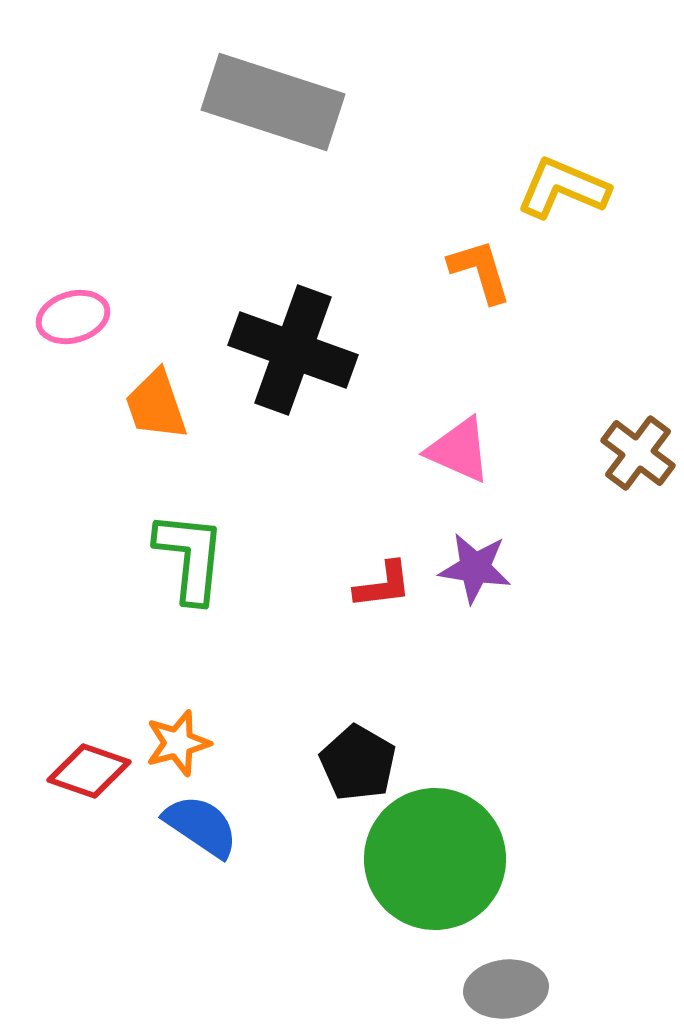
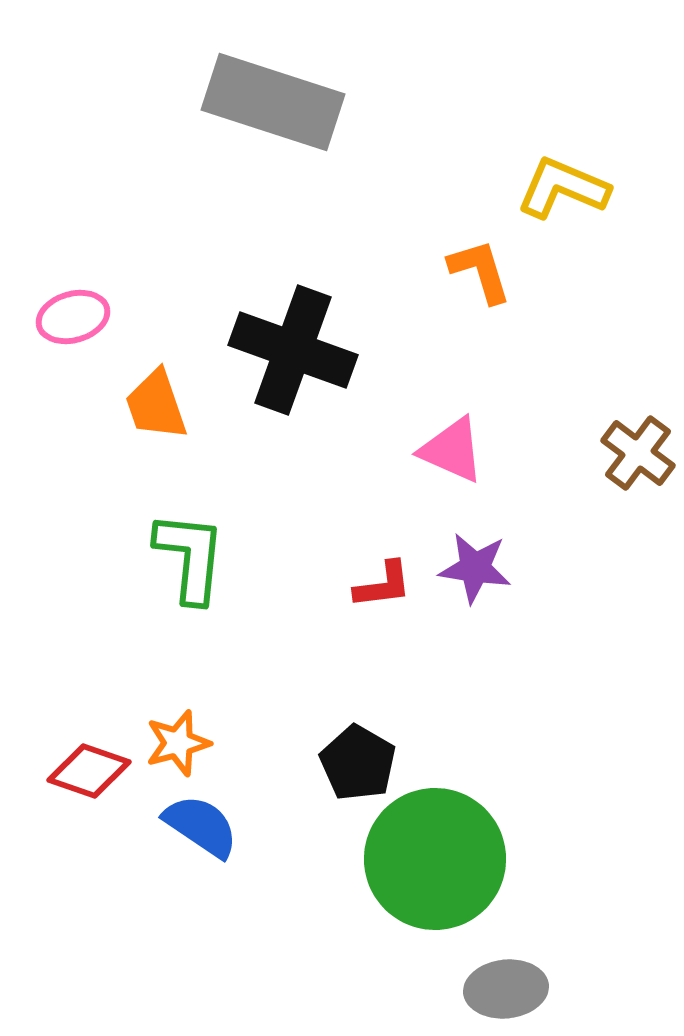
pink triangle: moved 7 px left
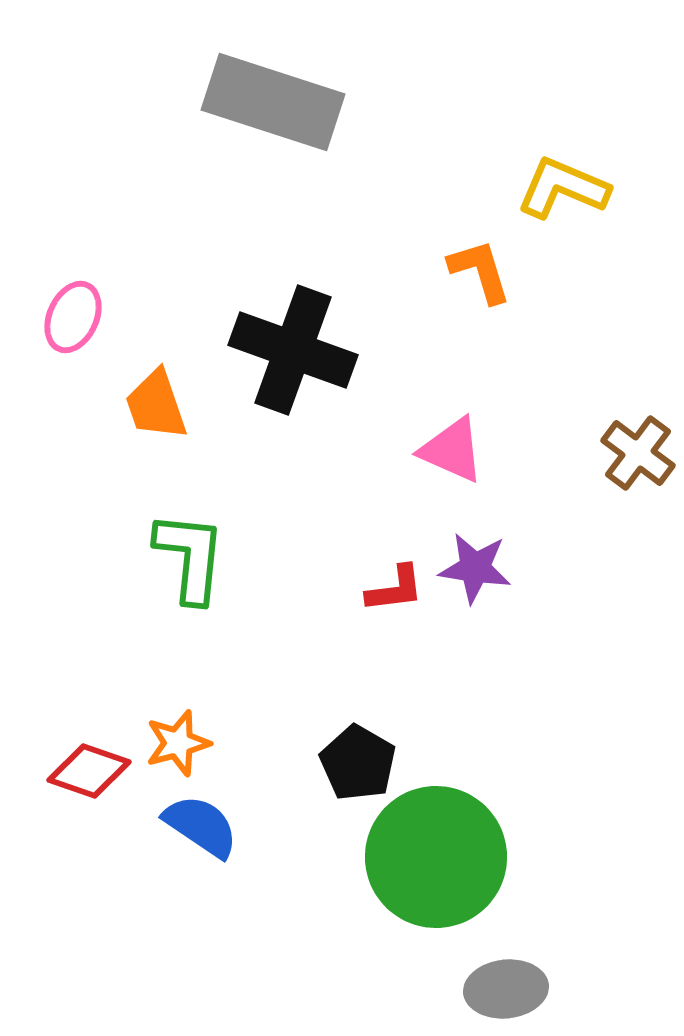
pink ellipse: rotated 50 degrees counterclockwise
red L-shape: moved 12 px right, 4 px down
green circle: moved 1 px right, 2 px up
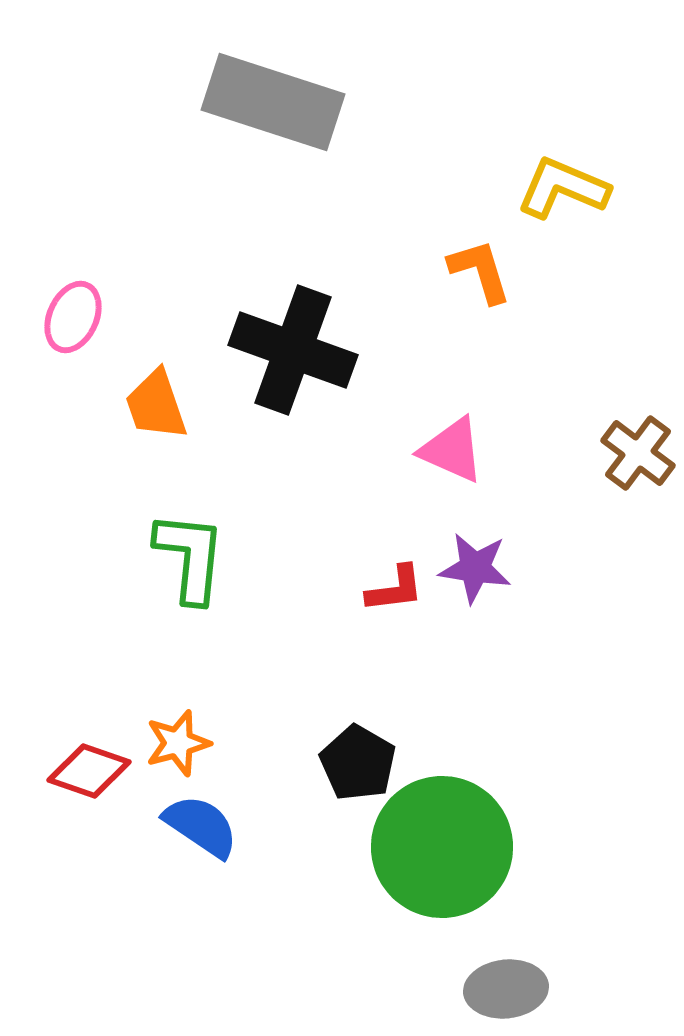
green circle: moved 6 px right, 10 px up
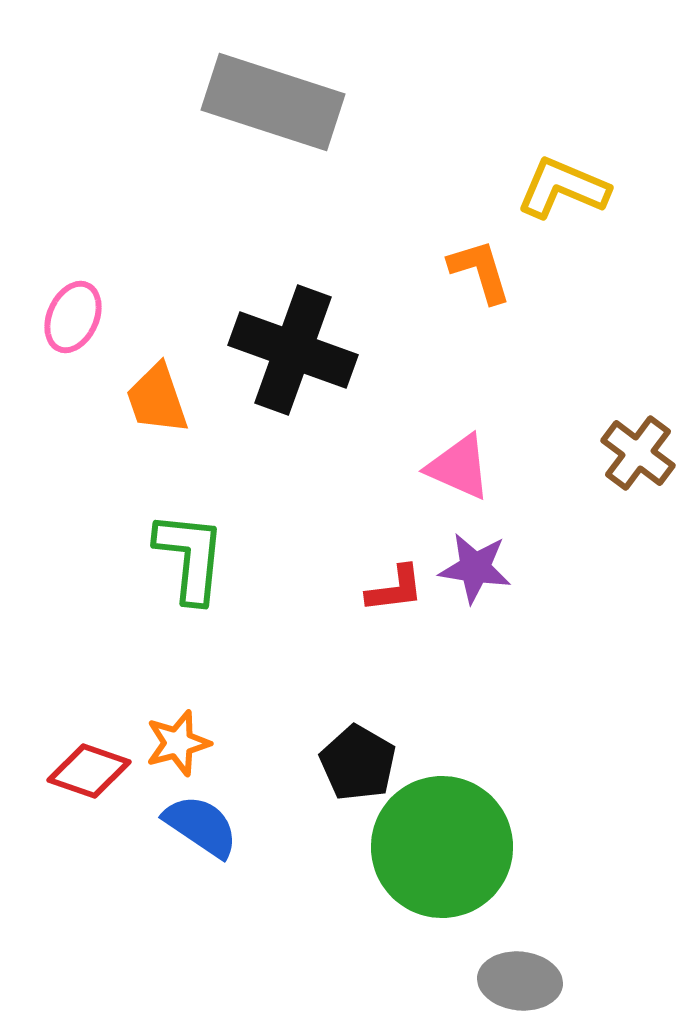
orange trapezoid: moved 1 px right, 6 px up
pink triangle: moved 7 px right, 17 px down
gray ellipse: moved 14 px right, 8 px up; rotated 12 degrees clockwise
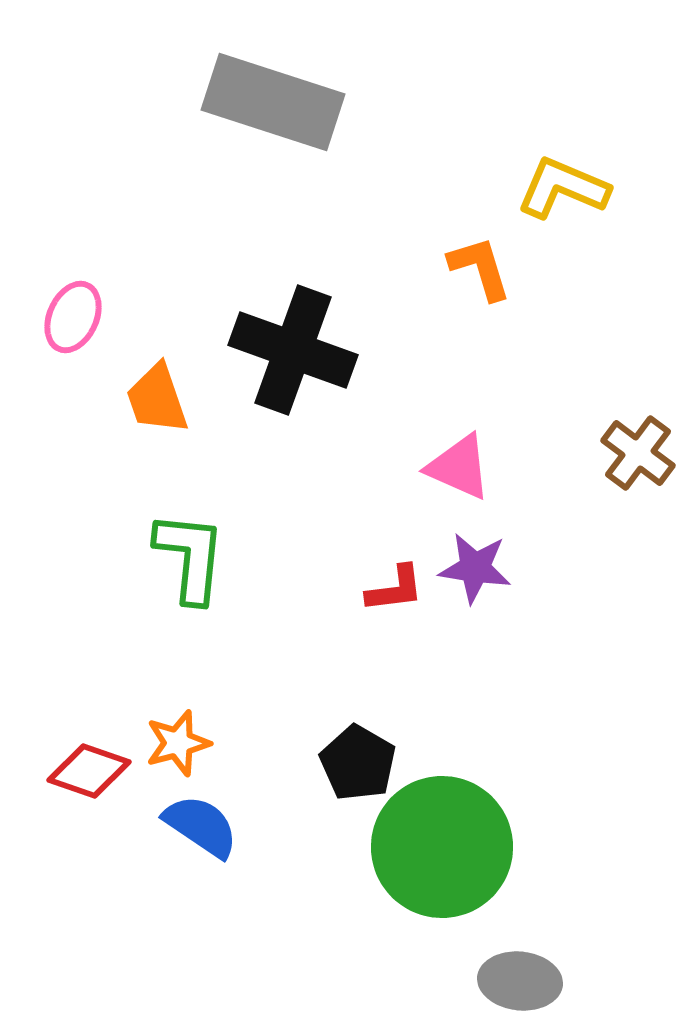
orange L-shape: moved 3 px up
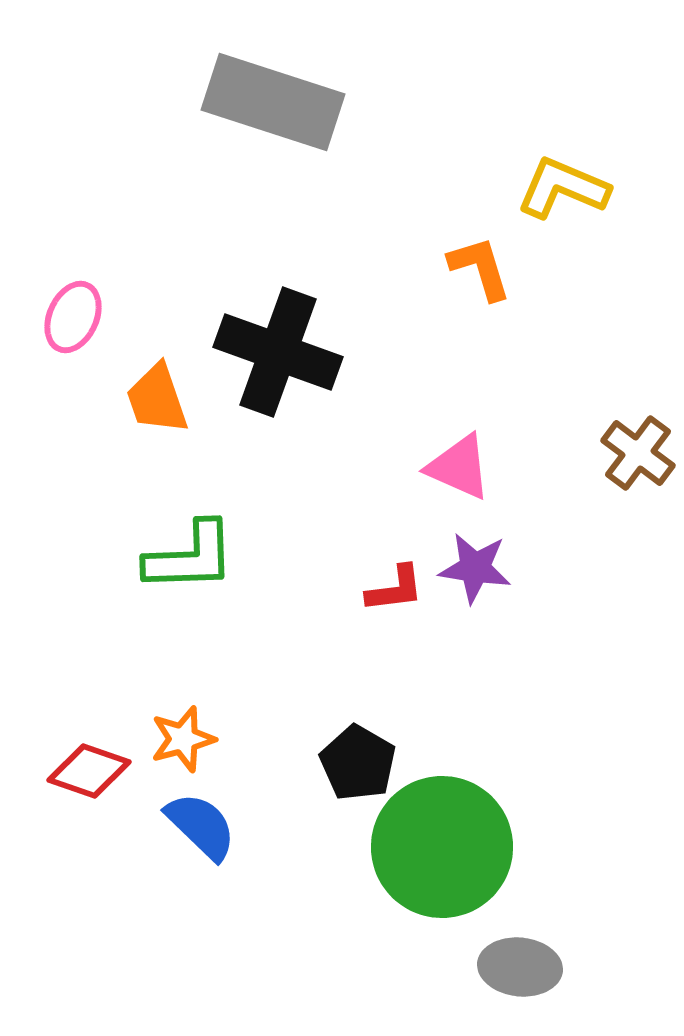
black cross: moved 15 px left, 2 px down
green L-shape: rotated 82 degrees clockwise
orange star: moved 5 px right, 4 px up
blue semicircle: rotated 10 degrees clockwise
gray ellipse: moved 14 px up
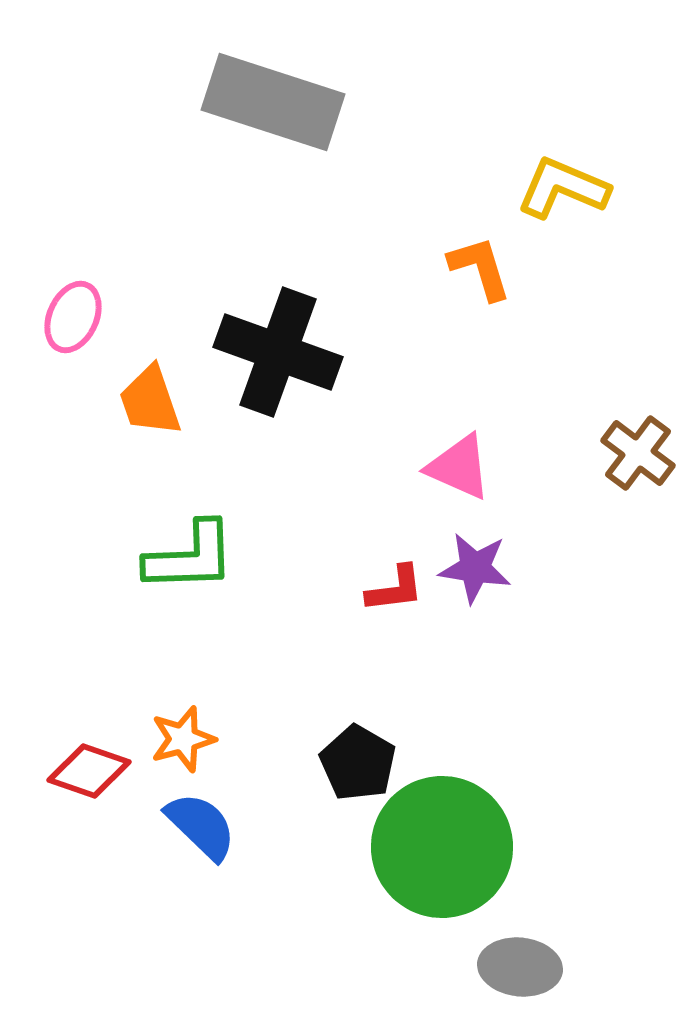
orange trapezoid: moved 7 px left, 2 px down
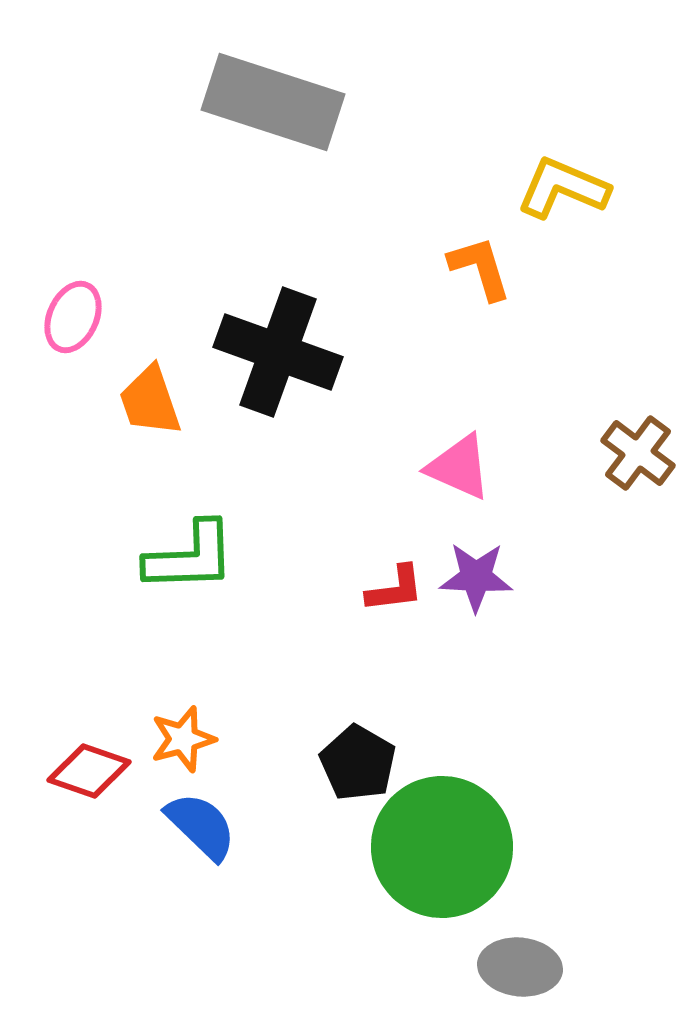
purple star: moved 1 px right, 9 px down; rotated 6 degrees counterclockwise
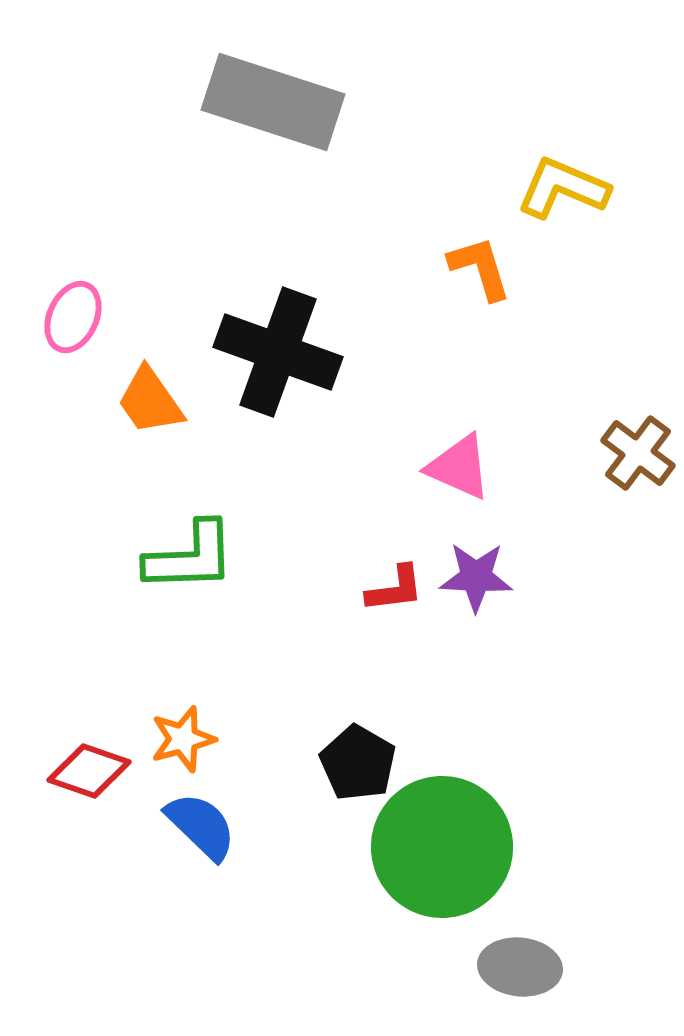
orange trapezoid: rotated 16 degrees counterclockwise
